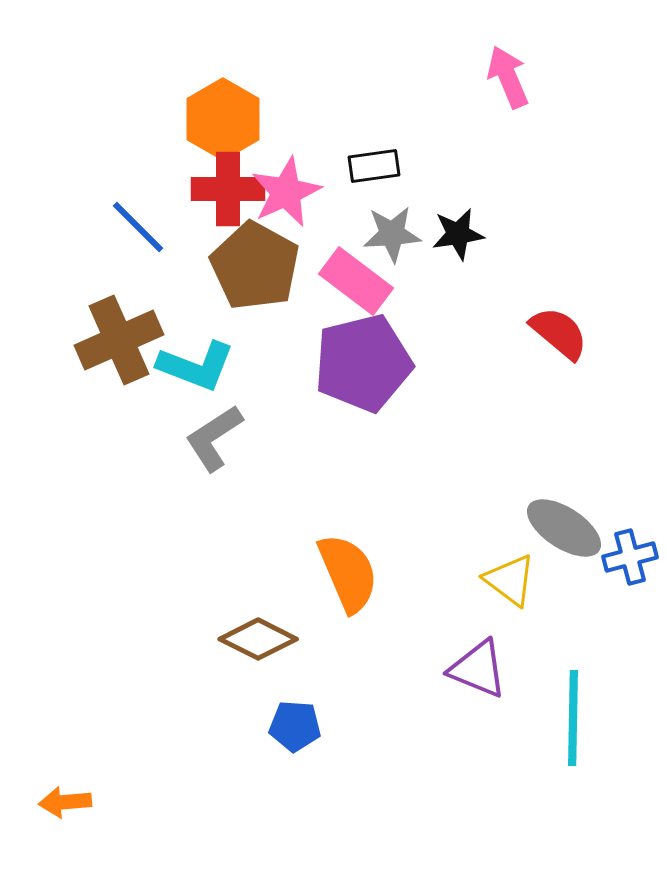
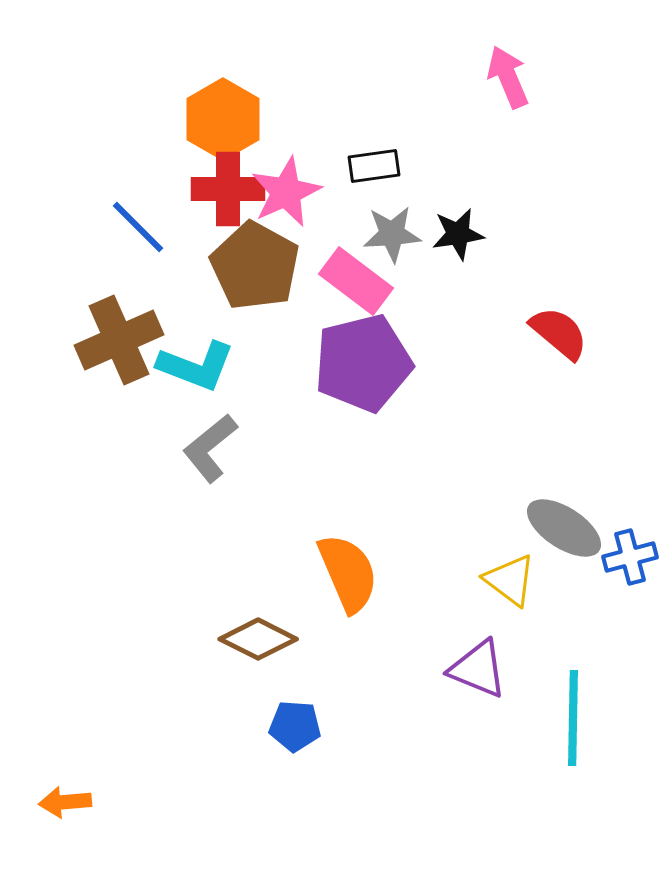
gray L-shape: moved 4 px left, 10 px down; rotated 6 degrees counterclockwise
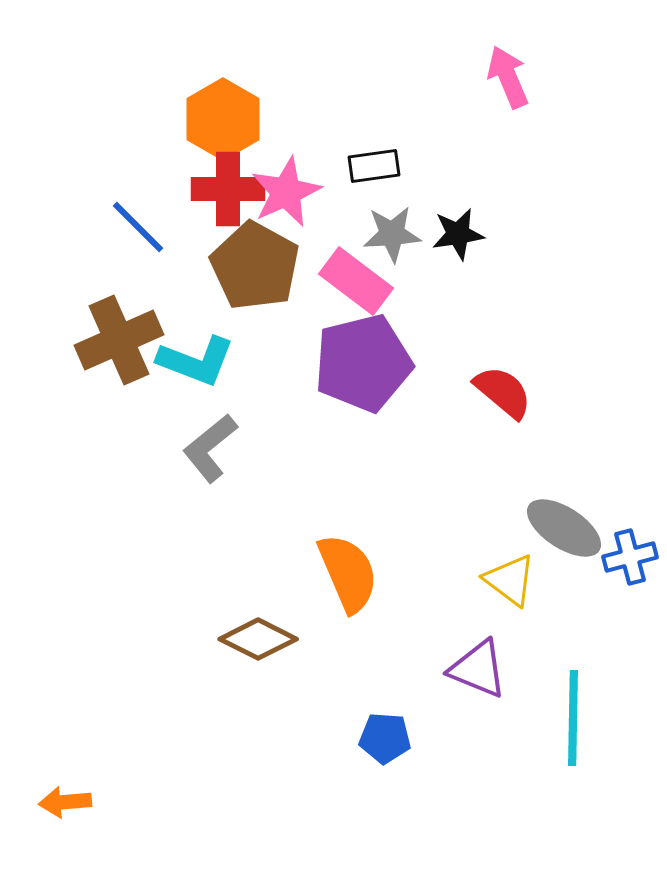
red semicircle: moved 56 px left, 59 px down
cyan L-shape: moved 5 px up
blue pentagon: moved 90 px right, 12 px down
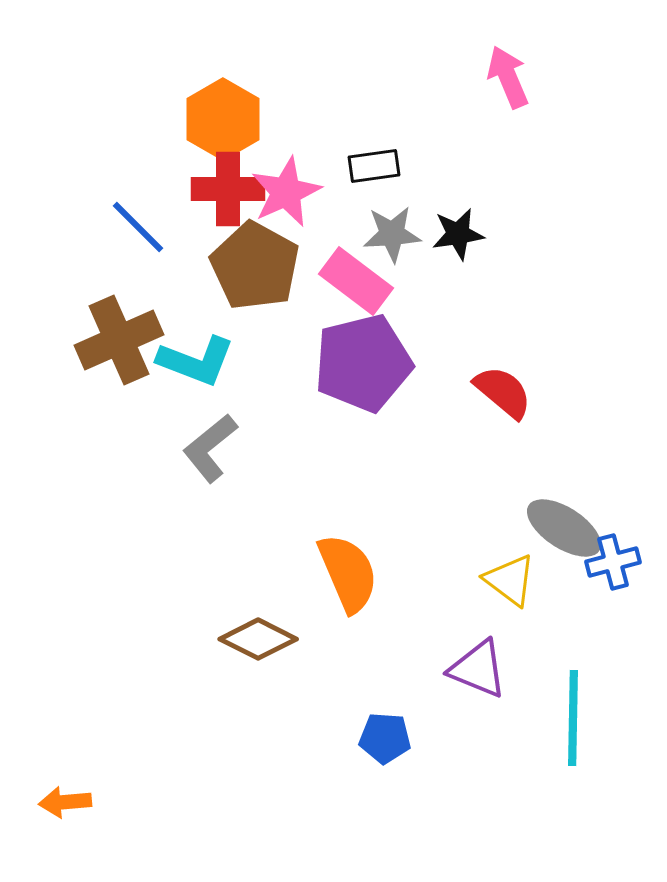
blue cross: moved 17 px left, 5 px down
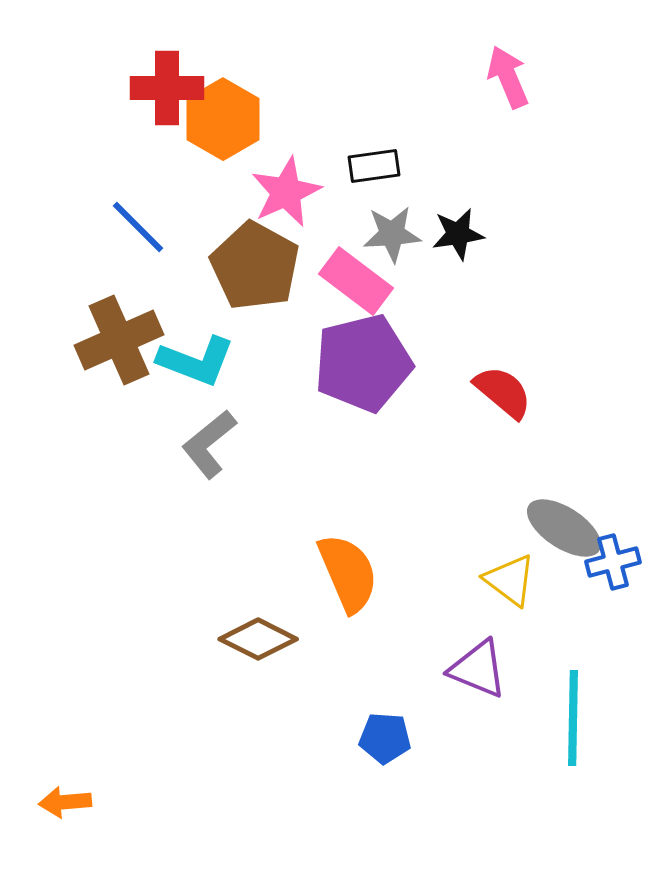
red cross: moved 61 px left, 101 px up
gray L-shape: moved 1 px left, 4 px up
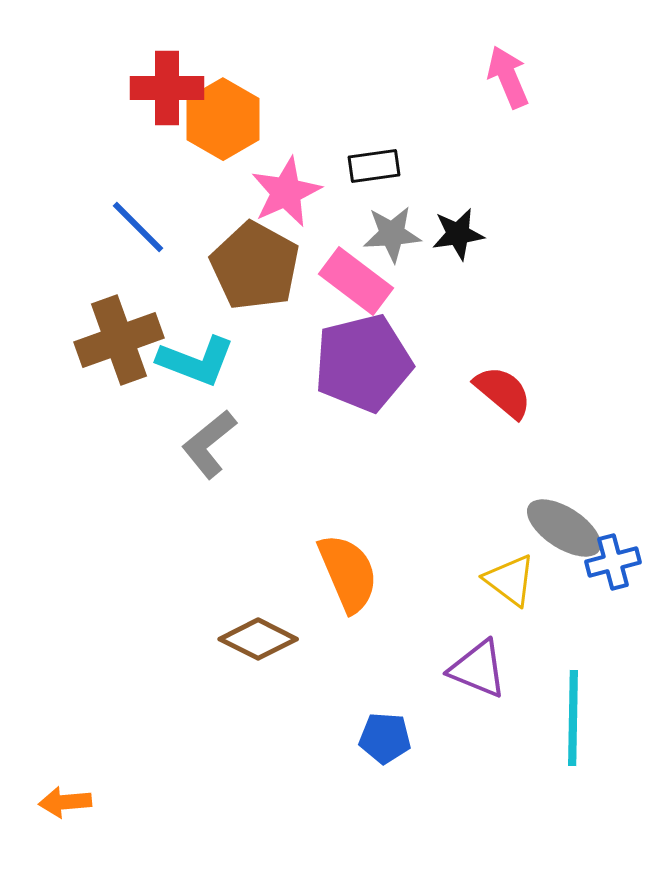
brown cross: rotated 4 degrees clockwise
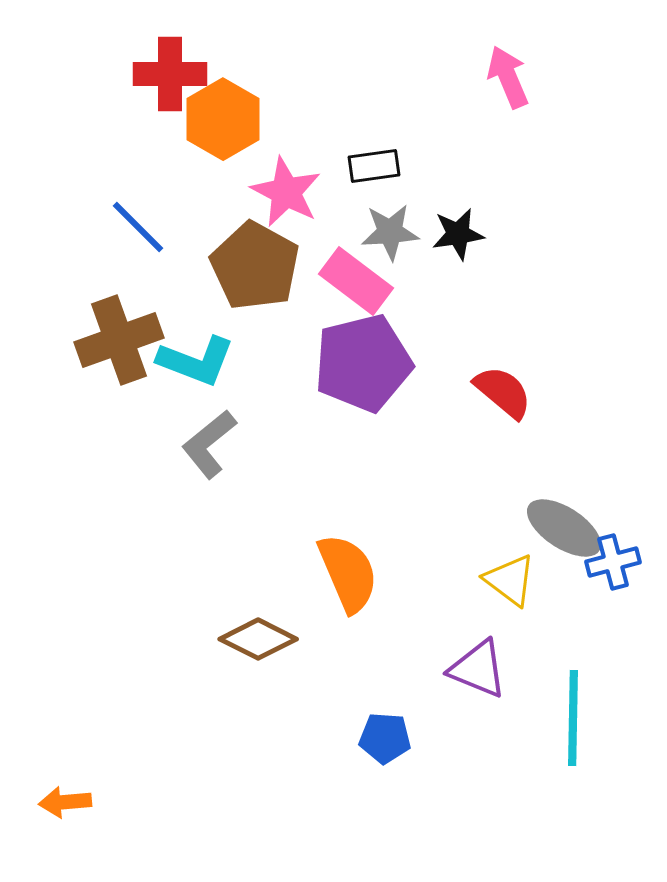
red cross: moved 3 px right, 14 px up
pink star: rotated 20 degrees counterclockwise
gray star: moved 2 px left, 2 px up
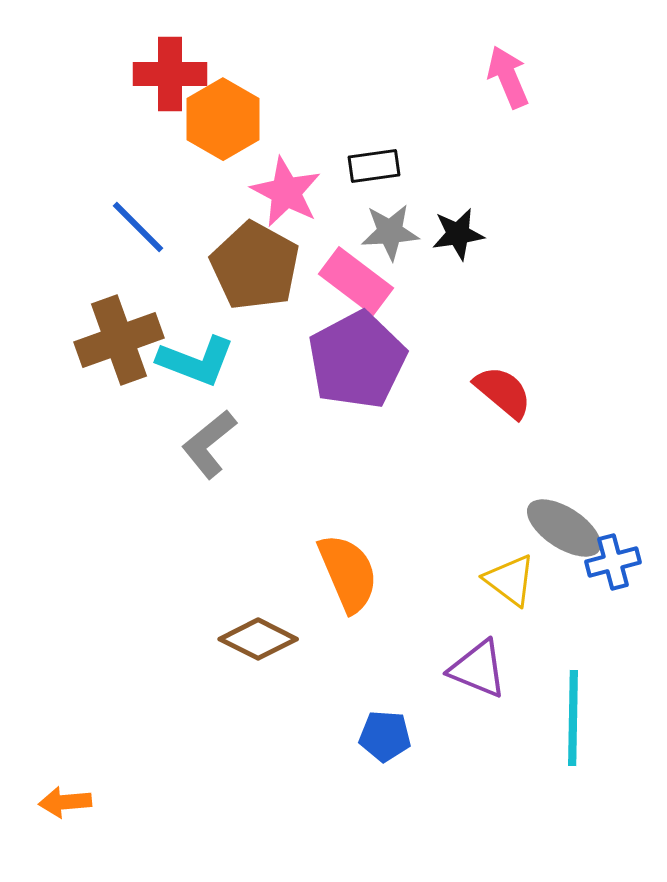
purple pentagon: moved 6 px left, 3 px up; rotated 14 degrees counterclockwise
blue pentagon: moved 2 px up
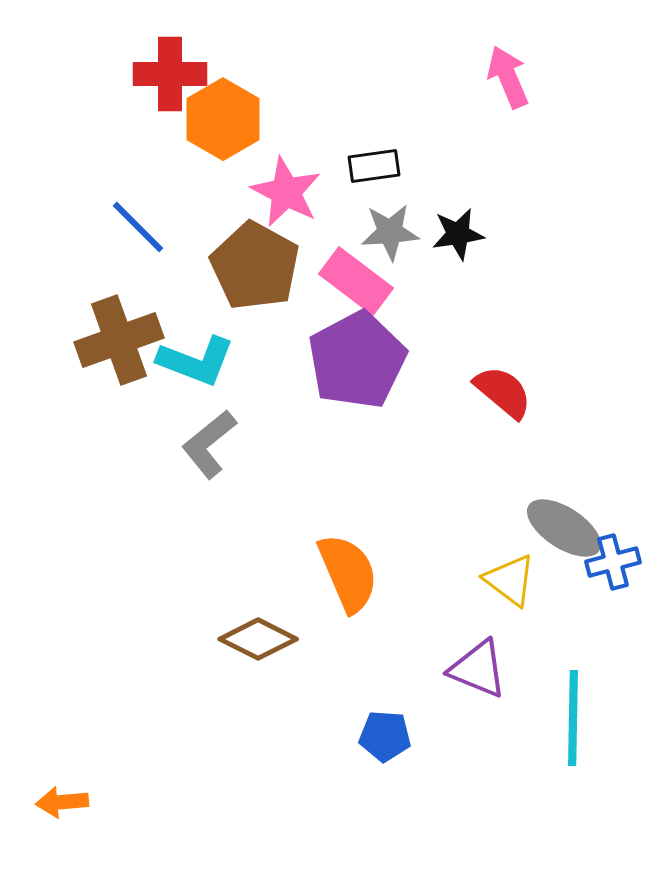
orange arrow: moved 3 px left
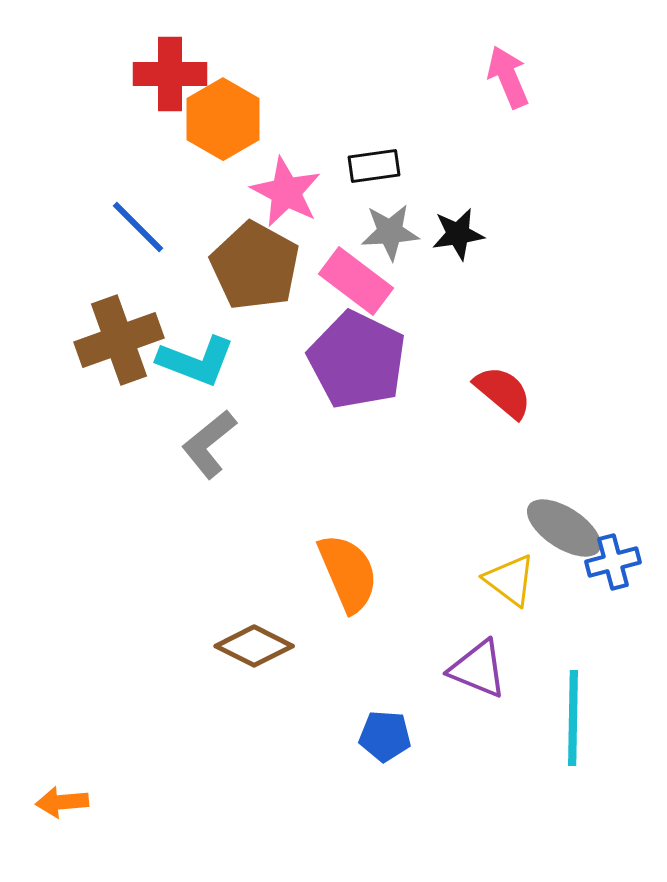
purple pentagon: rotated 18 degrees counterclockwise
brown diamond: moved 4 px left, 7 px down
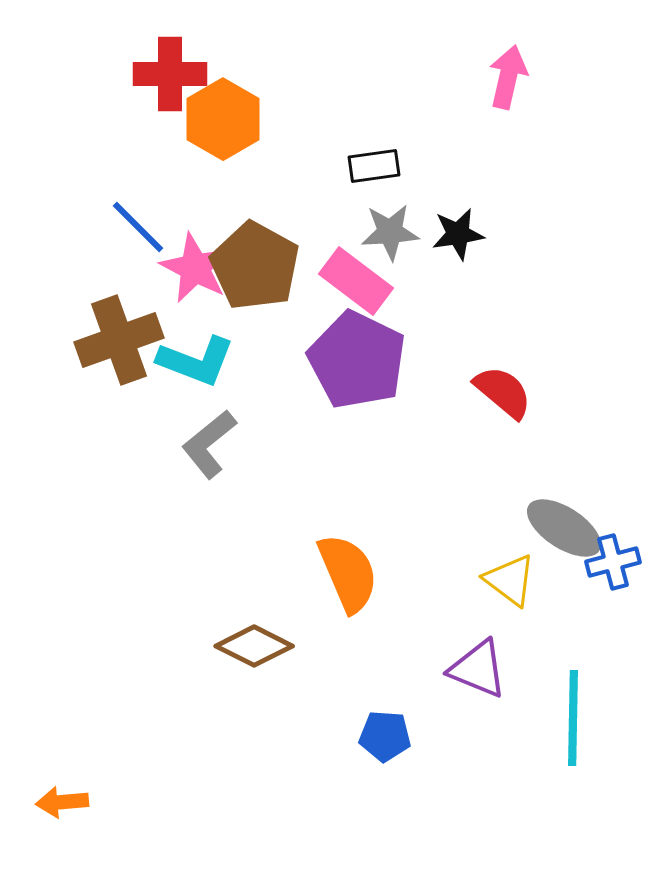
pink arrow: rotated 36 degrees clockwise
pink star: moved 91 px left, 76 px down
